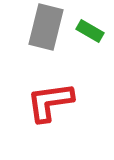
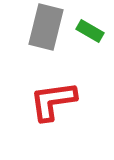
red L-shape: moved 3 px right, 1 px up
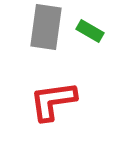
gray rectangle: rotated 6 degrees counterclockwise
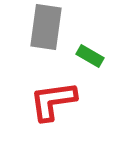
green rectangle: moved 25 px down
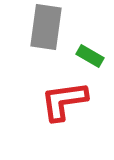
red L-shape: moved 11 px right
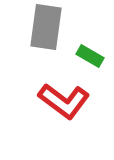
red L-shape: rotated 135 degrees counterclockwise
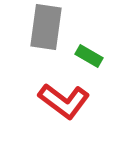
green rectangle: moved 1 px left
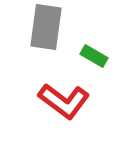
green rectangle: moved 5 px right
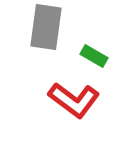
red L-shape: moved 10 px right, 1 px up
